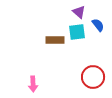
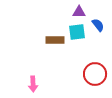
purple triangle: rotated 40 degrees counterclockwise
red circle: moved 2 px right, 3 px up
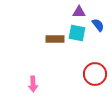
cyan square: moved 1 px down; rotated 18 degrees clockwise
brown rectangle: moved 1 px up
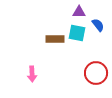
red circle: moved 1 px right, 1 px up
pink arrow: moved 1 px left, 10 px up
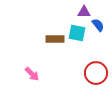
purple triangle: moved 5 px right
pink arrow: rotated 42 degrees counterclockwise
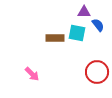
brown rectangle: moved 1 px up
red circle: moved 1 px right, 1 px up
